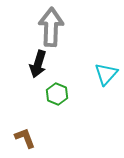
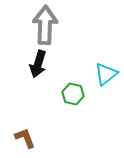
gray arrow: moved 6 px left, 2 px up
cyan triangle: rotated 10 degrees clockwise
green hexagon: moved 16 px right; rotated 10 degrees counterclockwise
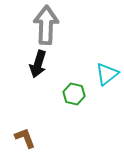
gray arrow: moved 1 px right
cyan triangle: moved 1 px right
green hexagon: moved 1 px right
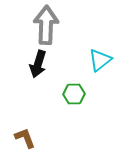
cyan triangle: moved 7 px left, 14 px up
green hexagon: rotated 15 degrees counterclockwise
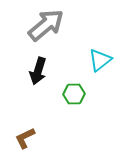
gray arrow: rotated 48 degrees clockwise
black arrow: moved 7 px down
brown L-shape: rotated 95 degrees counterclockwise
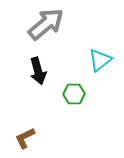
gray arrow: moved 1 px up
black arrow: rotated 32 degrees counterclockwise
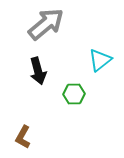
brown L-shape: moved 2 px left, 1 px up; rotated 35 degrees counterclockwise
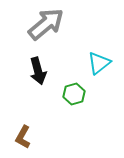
cyan triangle: moved 1 px left, 3 px down
green hexagon: rotated 15 degrees counterclockwise
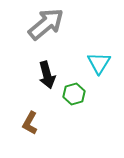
cyan triangle: rotated 20 degrees counterclockwise
black arrow: moved 9 px right, 4 px down
brown L-shape: moved 7 px right, 14 px up
